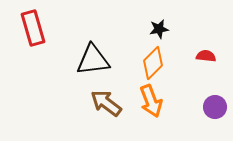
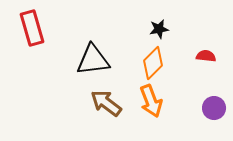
red rectangle: moved 1 px left
purple circle: moved 1 px left, 1 px down
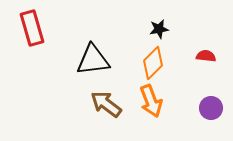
brown arrow: moved 1 px down
purple circle: moved 3 px left
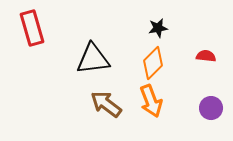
black star: moved 1 px left, 1 px up
black triangle: moved 1 px up
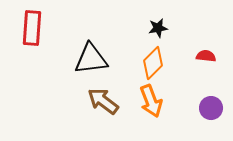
red rectangle: rotated 20 degrees clockwise
black triangle: moved 2 px left
brown arrow: moved 3 px left, 3 px up
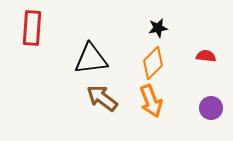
brown arrow: moved 1 px left, 3 px up
